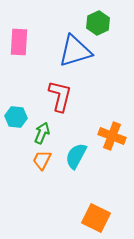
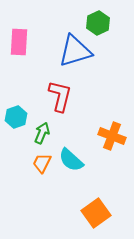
cyan hexagon: rotated 25 degrees counterclockwise
cyan semicircle: moved 5 px left, 4 px down; rotated 76 degrees counterclockwise
orange trapezoid: moved 3 px down
orange square: moved 5 px up; rotated 28 degrees clockwise
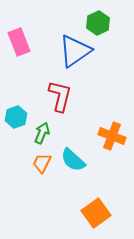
pink rectangle: rotated 24 degrees counterclockwise
blue triangle: rotated 18 degrees counterclockwise
cyan semicircle: moved 2 px right
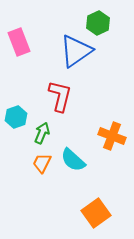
blue triangle: moved 1 px right
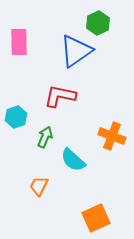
pink rectangle: rotated 20 degrees clockwise
red L-shape: rotated 92 degrees counterclockwise
green arrow: moved 3 px right, 4 px down
orange trapezoid: moved 3 px left, 23 px down
orange square: moved 5 px down; rotated 12 degrees clockwise
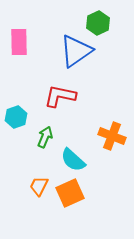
orange square: moved 26 px left, 25 px up
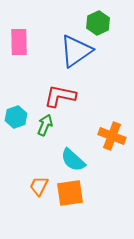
green arrow: moved 12 px up
orange square: rotated 16 degrees clockwise
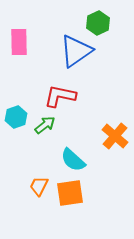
green arrow: rotated 30 degrees clockwise
orange cross: moved 3 px right; rotated 20 degrees clockwise
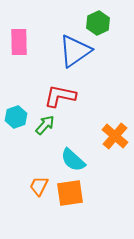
blue triangle: moved 1 px left
green arrow: rotated 10 degrees counterclockwise
